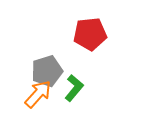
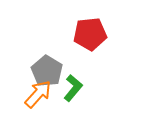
gray pentagon: rotated 24 degrees counterclockwise
green L-shape: moved 1 px left
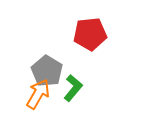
orange arrow: rotated 12 degrees counterclockwise
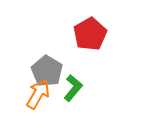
red pentagon: rotated 24 degrees counterclockwise
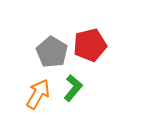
red pentagon: moved 11 px down; rotated 16 degrees clockwise
gray pentagon: moved 5 px right, 19 px up
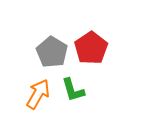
red pentagon: moved 1 px right, 3 px down; rotated 20 degrees counterclockwise
green L-shape: moved 2 px down; rotated 124 degrees clockwise
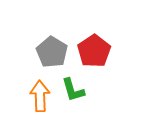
red pentagon: moved 3 px right, 3 px down
orange arrow: moved 2 px right, 2 px down; rotated 32 degrees counterclockwise
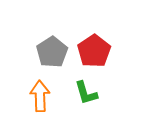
gray pentagon: rotated 8 degrees clockwise
green L-shape: moved 13 px right, 3 px down
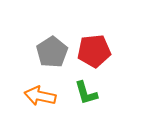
red pentagon: rotated 28 degrees clockwise
orange arrow: rotated 76 degrees counterclockwise
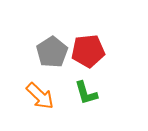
red pentagon: moved 6 px left
orange arrow: rotated 148 degrees counterclockwise
